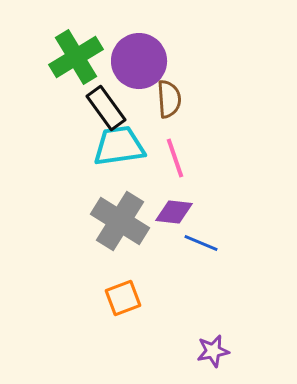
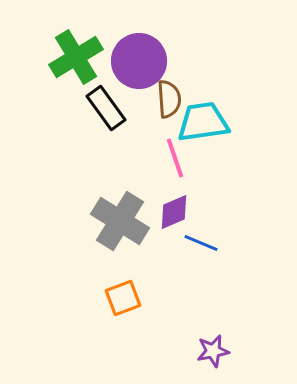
cyan trapezoid: moved 84 px right, 24 px up
purple diamond: rotated 30 degrees counterclockwise
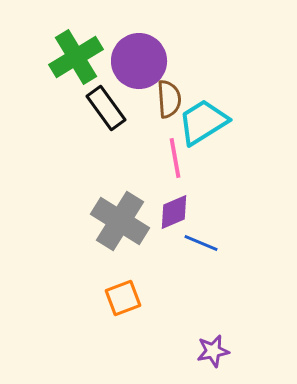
cyan trapezoid: rotated 24 degrees counterclockwise
pink line: rotated 9 degrees clockwise
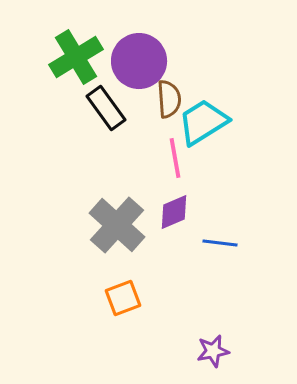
gray cross: moved 3 px left, 4 px down; rotated 10 degrees clockwise
blue line: moved 19 px right; rotated 16 degrees counterclockwise
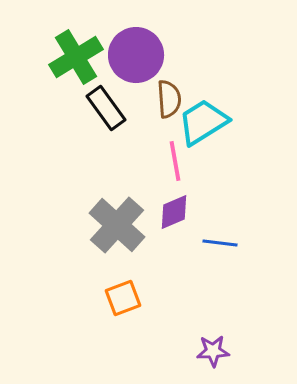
purple circle: moved 3 px left, 6 px up
pink line: moved 3 px down
purple star: rotated 8 degrees clockwise
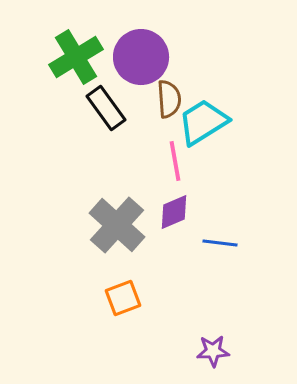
purple circle: moved 5 px right, 2 px down
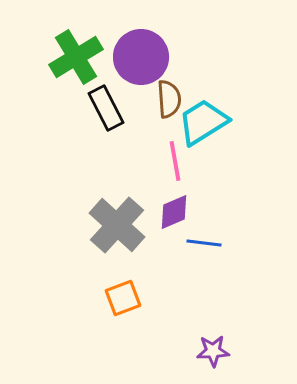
black rectangle: rotated 9 degrees clockwise
blue line: moved 16 px left
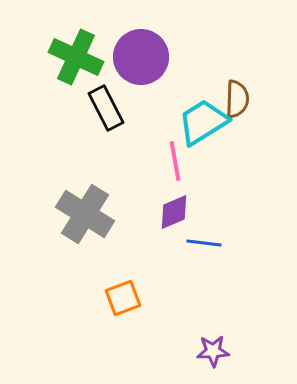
green cross: rotated 34 degrees counterclockwise
brown semicircle: moved 68 px right; rotated 6 degrees clockwise
gray cross: moved 32 px left, 11 px up; rotated 10 degrees counterclockwise
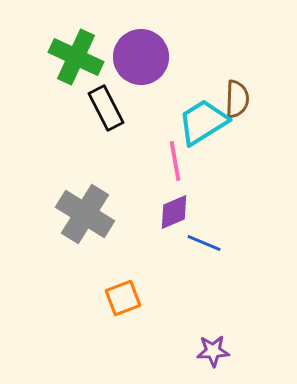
blue line: rotated 16 degrees clockwise
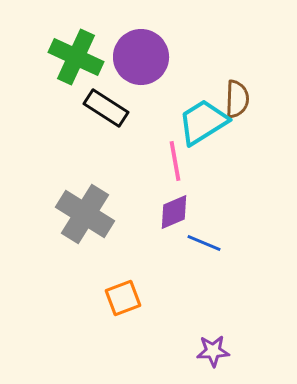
black rectangle: rotated 30 degrees counterclockwise
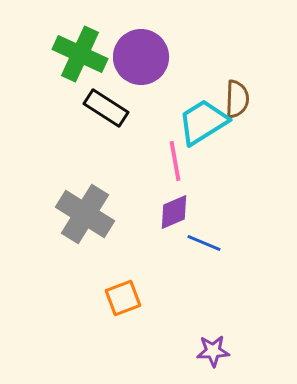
green cross: moved 4 px right, 3 px up
